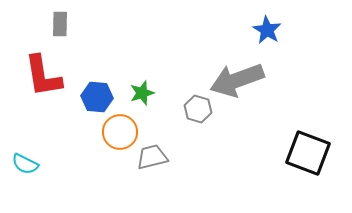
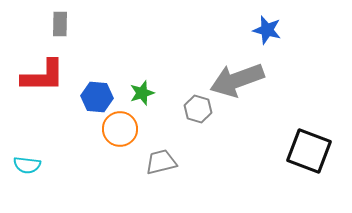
blue star: rotated 16 degrees counterclockwise
red L-shape: rotated 81 degrees counterclockwise
orange circle: moved 3 px up
black square: moved 1 px right, 2 px up
gray trapezoid: moved 9 px right, 5 px down
cyan semicircle: moved 2 px right, 1 px down; rotated 20 degrees counterclockwise
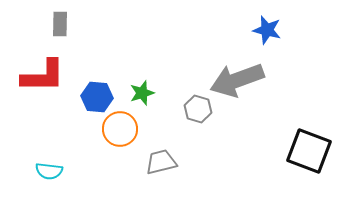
cyan semicircle: moved 22 px right, 6 px down
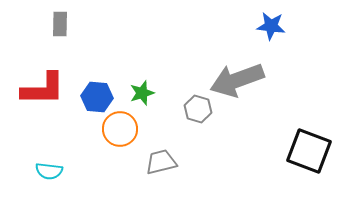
blue star: moved 4 px right, 4 px up; rotated 8 degrees counterclockwise
red L-shape: moved 13 px down
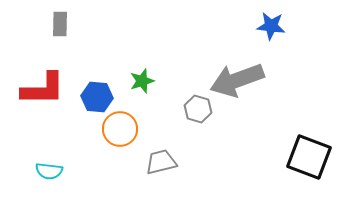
green star: moved 12 px up
black square: moved 6 px down
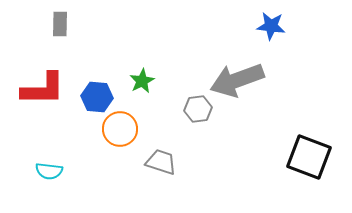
green star: rotated 10 degrees counterclockwise
gray hexagon: rotated 24 degrees counterclockwise
gray trapezoid: rotated 32 degrees clockwise
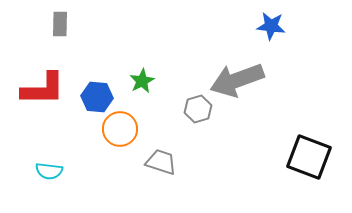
gray hexagon: rotated 8 degrees counterclockwise
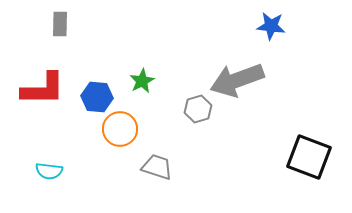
gray trapezoid: moved 4 px left, 5 px down
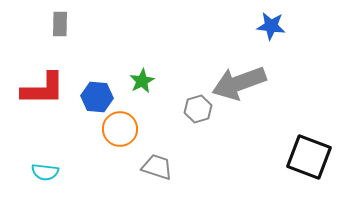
gray arrow: moved 2 px right, 3 px down
cyan semicircle: moved 4 px left, 1 px down
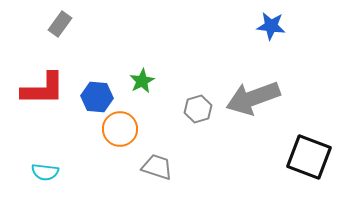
gray rectangle: rotated 35 degrees clockwise
gray arrow: moved 14 px right, 15 px down
